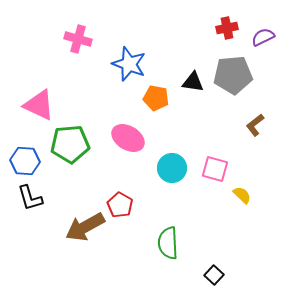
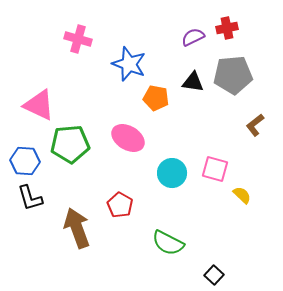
purple semicircle: moved 70 px left
cyan circle: moved 5 px down
brown arrow: moved 8 px left, 1 px down; rotated 99 degrees clockwise
green semicircle: rotated 60 degrees counterclockwise
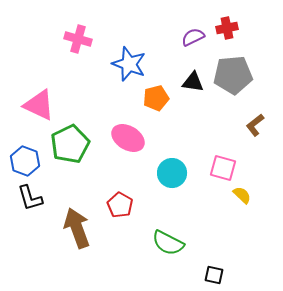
orange pentagon: rotated 25 degrees counterclockwise
green pentagon: rotated 21 degrees counterclockwise
blue hexagon: rotated 16 degrees clockwise
pink square: moved 8 px right, 1 px up
black square: rotated 30 degrees counterclockwise
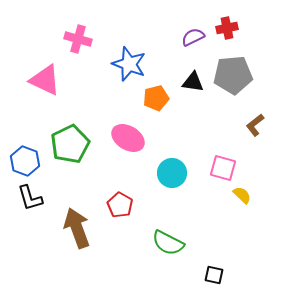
pink triangle: moved 6 px right, 25 px up
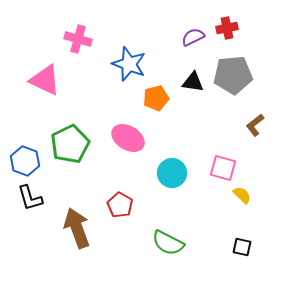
black square: moved 28 px right, 28 px up
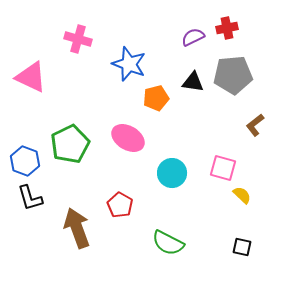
pink triangle: moved 14 px left, 3 px up
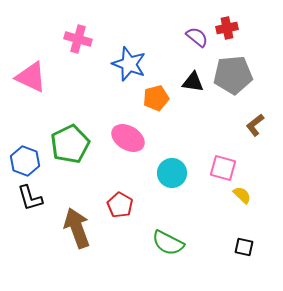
purple semicircle: moved 4 px right; rotated 65 degrees clockwise
black square: moved 2 px right
